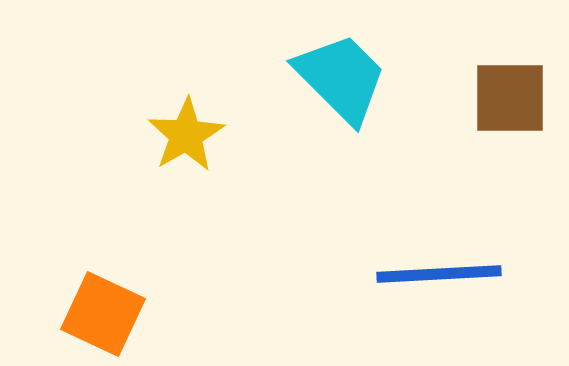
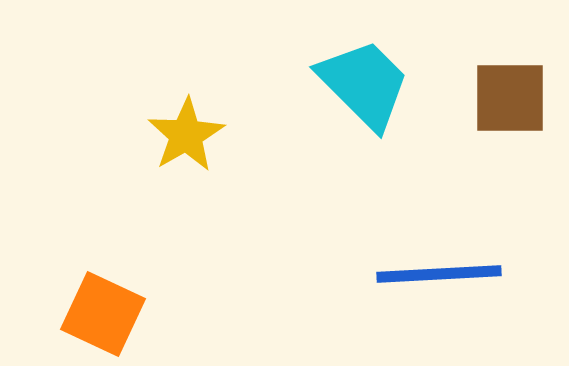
cyan trapezoid: moved 23 px right, 6 px down
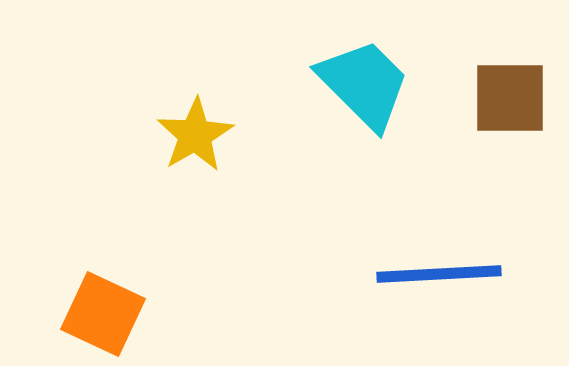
yellow star: moved 9 px right
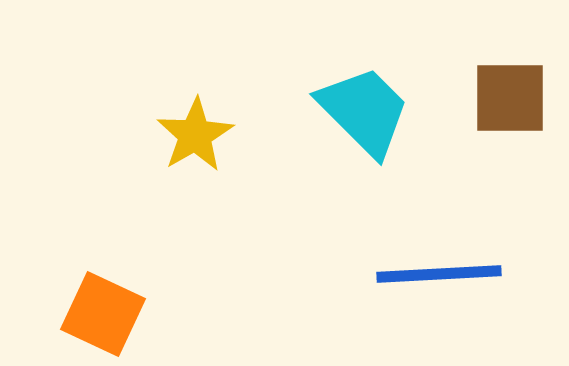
cyan trapezoid: moved 27 px down
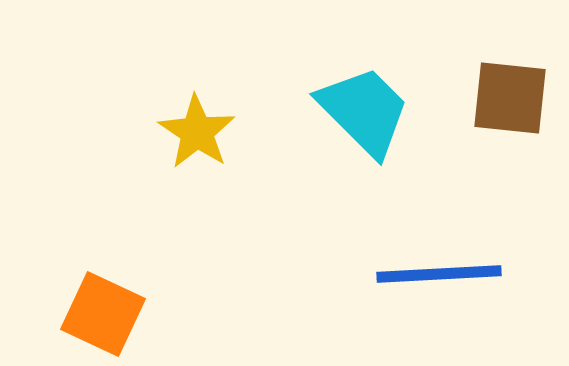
brown square: rotated 6 degrees clockwise
yellow star: moved 2 px right, 3 px up; rotated 8 degrees counterclockwise
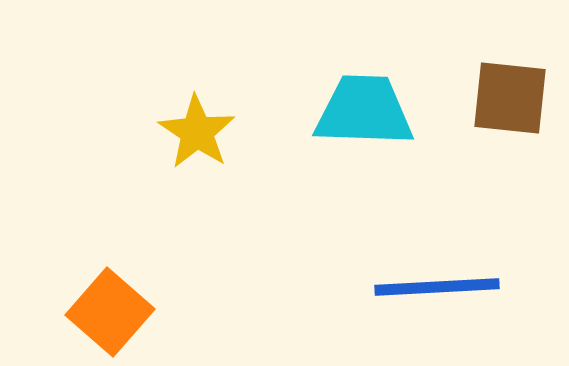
cyan trapezoid: rotated 43 degrees counterclockwise
blue line: moved 2 px left, 13 px down
orange square: moved 7 px right, 2 px up; rotated 16 degrees clockwise
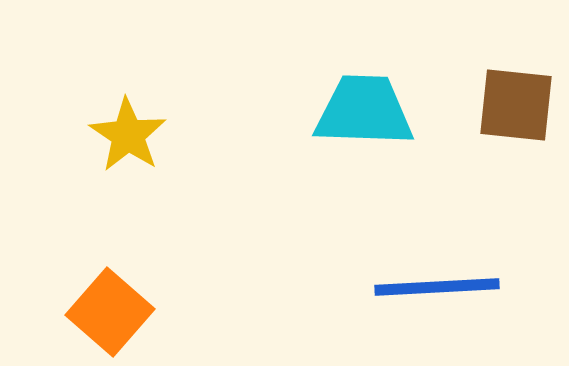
brown square: moved 6 px right, 7 px down
yellow star: moved 69 px left, 3 px down
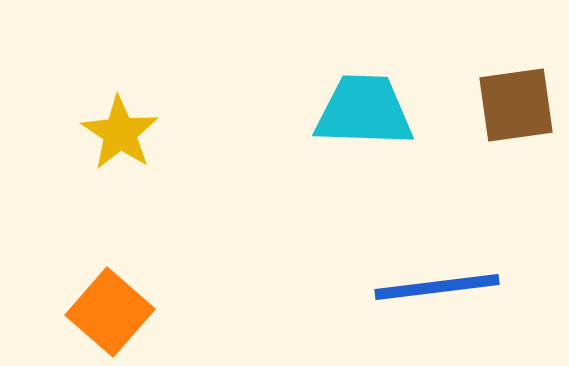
brown square: rotated 14 degrees counterclockwise
yellow star: moved 8 px left, 2 px up
blue line: rotated 4 degrees counterclockwise
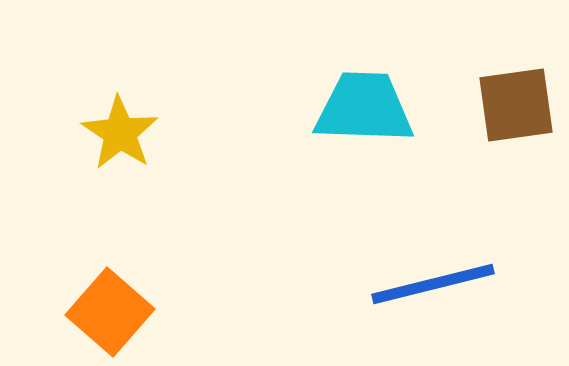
cyan trapezoid: moved 3 px up
blue line: moved 4 px left, 3 px up; rotated 7 degrees counterclockwise
